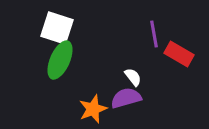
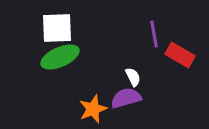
white square: rotated 20 degrees counterclockwise
red rectangle: moved 1 px right, 1 px down
green ellipse: moved 3 px up; rotated 42 degrees clockwise
white semicircle: rotated 12 degrees clockwise
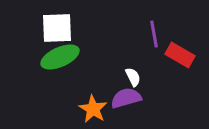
orange star: rotated 20 degrees counterclockwise
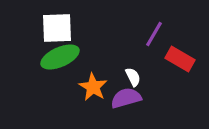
purple line: rotated 40 degrees clockwise
red rectangle: moved 4 px down
orange star: moved 22 px up
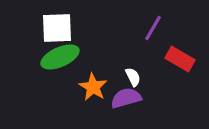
purple line: moved 1 px left, 6 px up
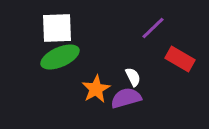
purple line: rotated 16 degrees clockwise
orange star: moved 3 px right, 2 px down; rotated 12 degrees clockwise
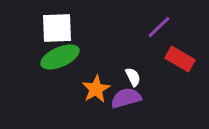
purple line: moved 6 px right, 1 px up
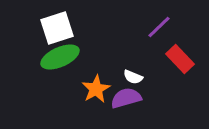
white square: rotated 16 degrees counterclockwise
red rectangle: rotated 16 degrees clockwise
white semicircle: rotated 138 degrees clockwise
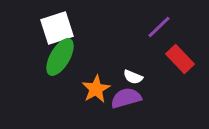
green ellipse: rotated 36 degrees counterclockwise
